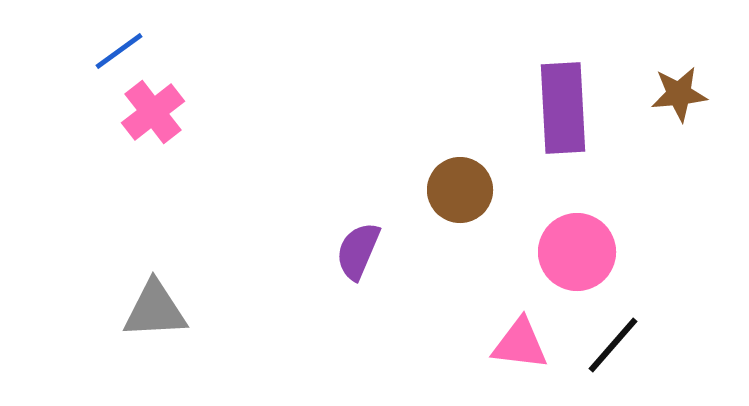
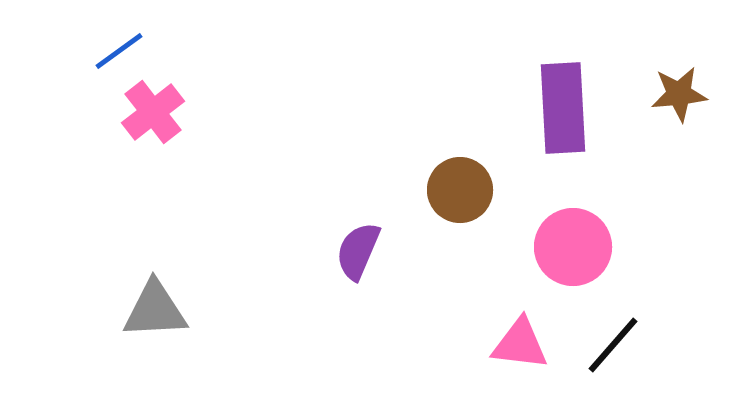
pink circle: moved 4 px left, 5 px up
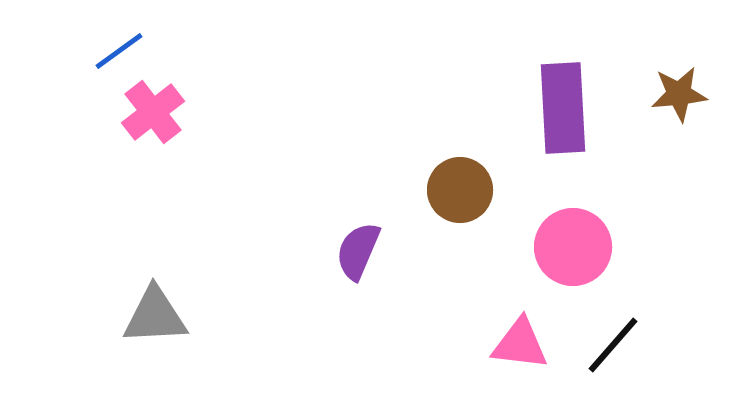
gray triangle: moved 6 px down
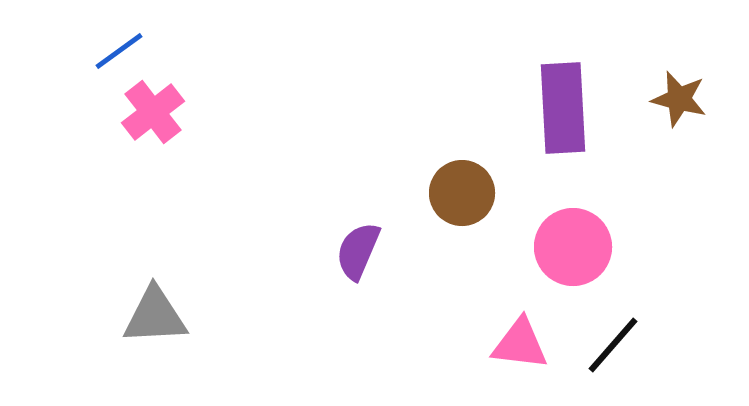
brown star: moved 5 px down; rotated 20 degrees clockwise
brown circle: moved 2 px right, 3 px down
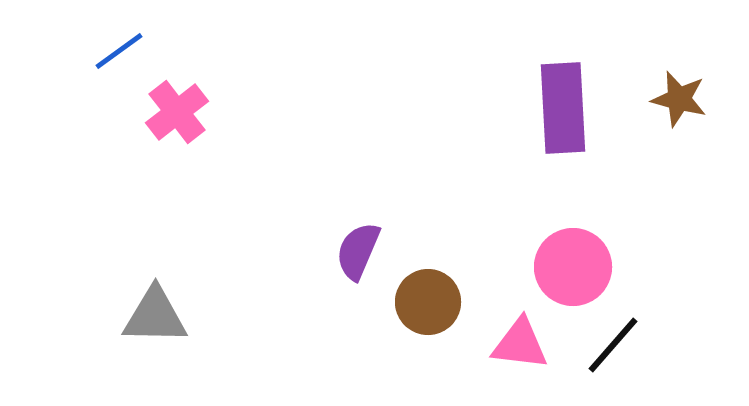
pink cross: moved 24 px right
brown circle: moved 34 px left, 109 px down
pink circle: moved 20 px down
gray triangle: rotated 4 degrees clockwise
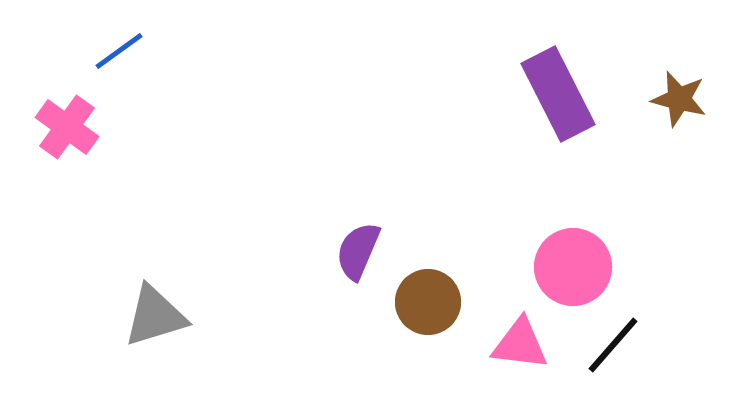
purple rectangle: moved 5 px left, 14 px up; rotated 24 degrees counterclockwise
pink cross: moved 110 px left, 15 px down; rotated 16 degrees counterclockwise
gray triangle: rotated 18 degrees counterclockwise
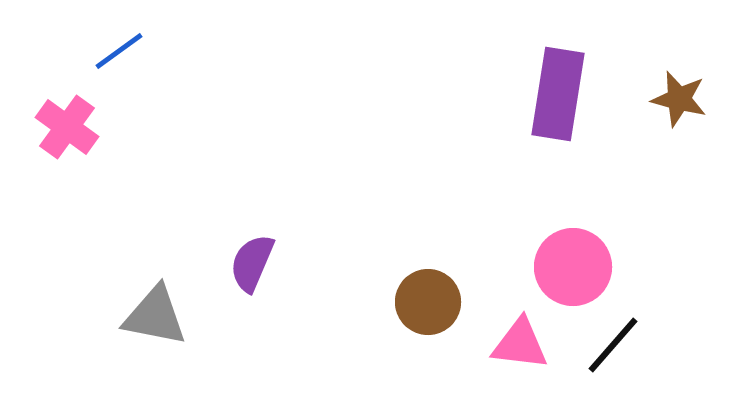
purple rectangle: rotated 36 degrees clockwise
purple semicircle: moved 106 px left, 12 px down
gray triangle: rotated 28 degrees clockwise
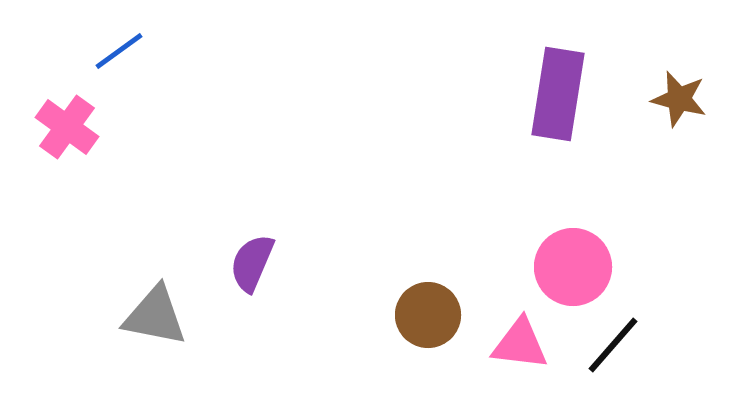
brown circle: moved 13 px down
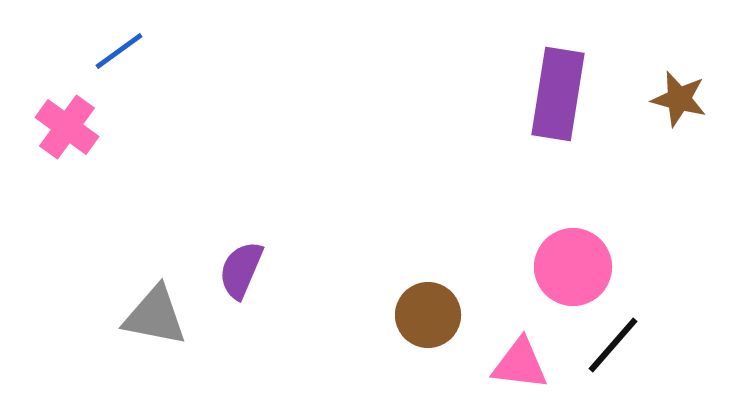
purple semicircle: moved 11 px left, 7 px down
pink triangle: moved 20 px down
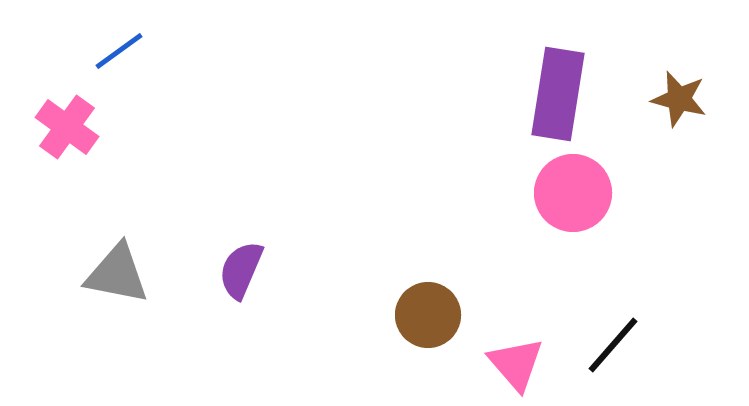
pink circle: moved 74 px up
gray triangle: moved 38 px left, 42 px up
pink triangle: moved 4 px left; rotated 42 degrees clockwise
